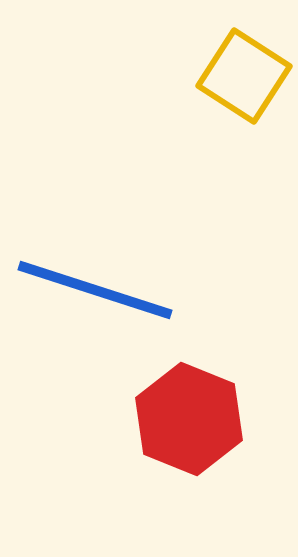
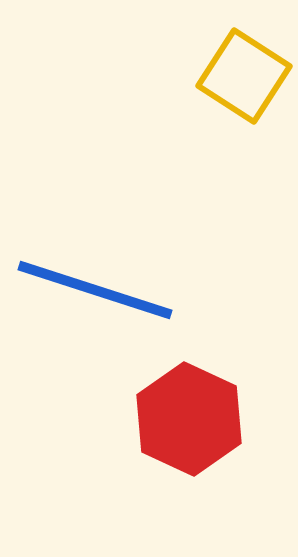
red hexagon: rotated 3 degrees clockwise
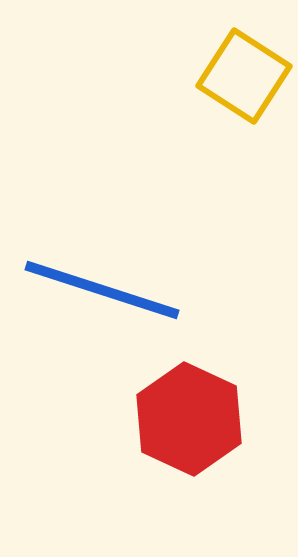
blue line: moved 7 px right
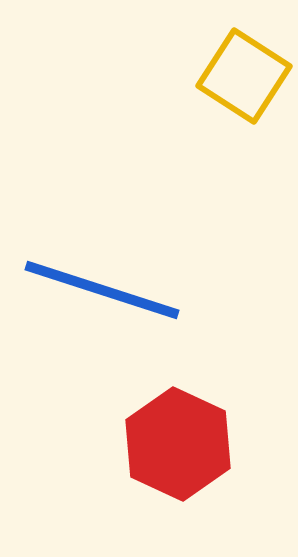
red hexagon: moved 11 px left, 25 px down
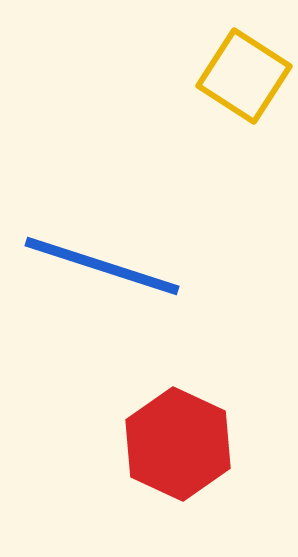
blue line: moved 24 px up
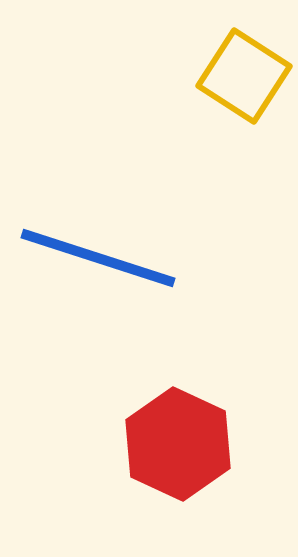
blue line: moved 4 px left, 8 px up
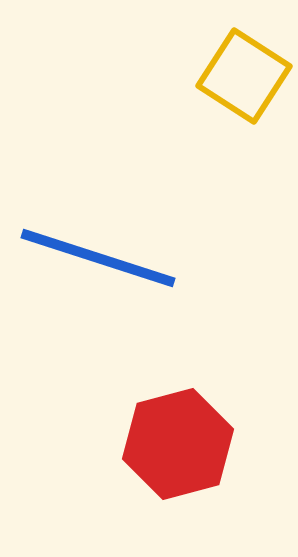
red hexagon: rotated 20 degrees clockwise
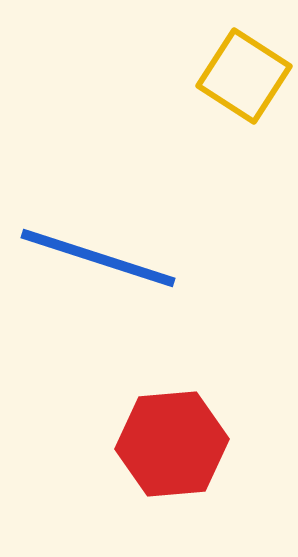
red hexagon: moved 6 px left; rotated 10 degrees clockwise
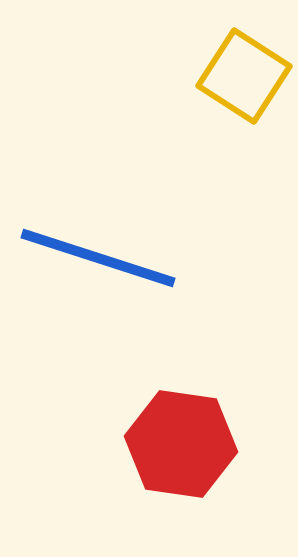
red hexagon: moved 9 px right; rotated 13 degrees clockwise
